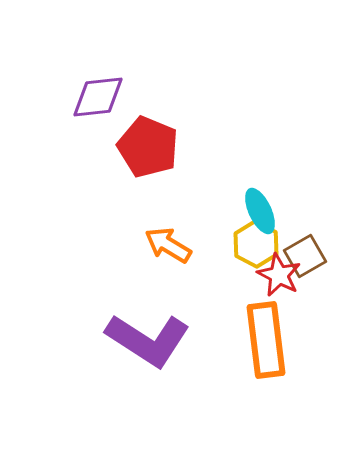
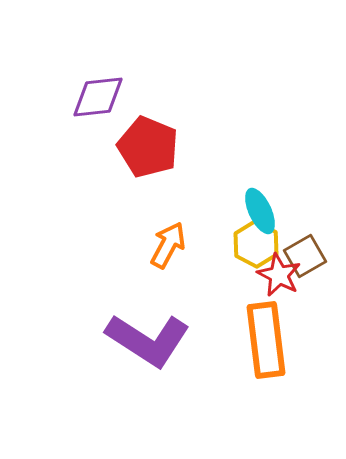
orange arrow: rotated 87 degrees clockwise
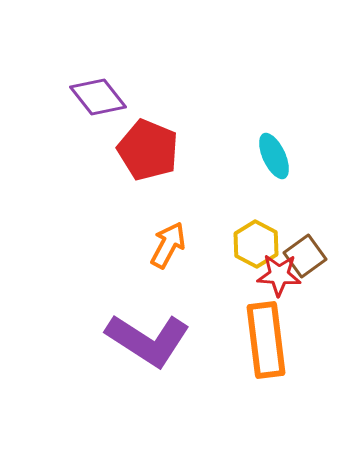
purple diamond: rotated 58 degrees clockwise
red pentagon: moved 3 px down
cyan ellipse: moved 14 px right, 55 px up
brown square: rotated 6 degrees counterclockwise
red star: rotated 24 degrees counterclockwise
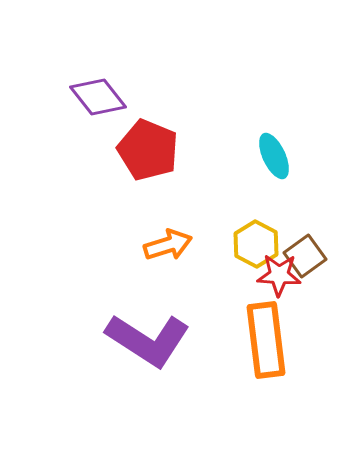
orange arrow: rotated 45 degrees clockwise
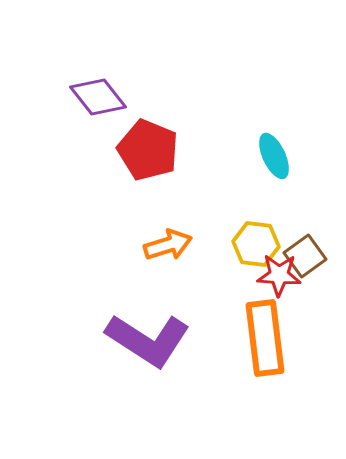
yellow hexagon: rotated 21 degrees counterclockwise
orange rectangle: moved 1 px left, 2 px up
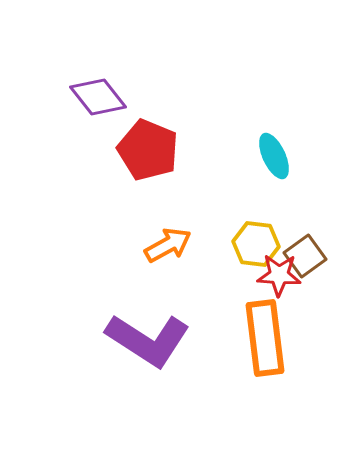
orange arrow: rotated 12 degrees counterclockwise
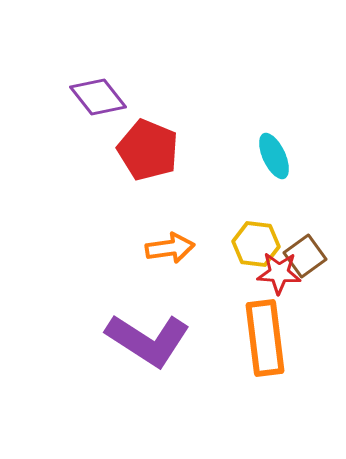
orange arrow: moved 2 px right, 3 px down; rotated 21 degrees clockwise
red star: moved 2 px up
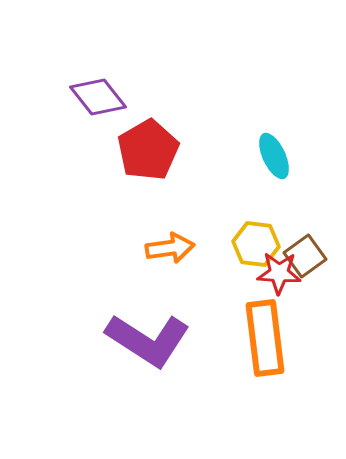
red pentagon: rotated 20 degrees clockwise
